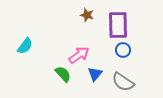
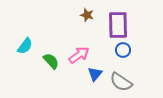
green semicircle: moved 12 px left, 13 px up
gray semicircle: moved 2 px left
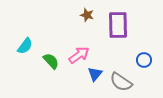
blue circle: moved 21 px right, 10 px down
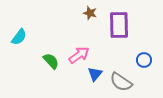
brown star: moved 3 px right, 2 px up
purple rectangle: moved 1 px right
cyan semicircle: moved 6 px left, 9 px up
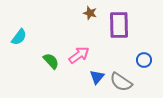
blue triangle: moved 2 px right, 3 px down
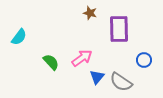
purple rectangle: moved 4 px down
pink arrow: moved 3 px right, 3 px down
green semicircle: moved 1 px down
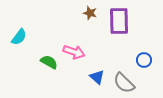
purple rectangle: moved 8 px up
pink arrow: moved 8 px left, 6 px up; rotated 55 degrees clockwise
green semicircle: moved 2 px left; rotated 18 degrees counterclockwise
blue triangle: rotated 28 degrees counterclockwise
gray semicircle: moved 3 px right, 1 px down; rotated 10 degrees clockwise
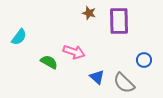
brown star: moved 1 px left
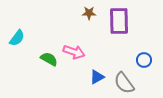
brown star: rotated 16 degrees counterclockwise
cyan semicircle: moved 2 px left, 1 px down
green semicircle: moved 3 px up
blue triangle: rotated 49 degrees clockwise
gray semicircle: rotated 10 degrees clockwise
